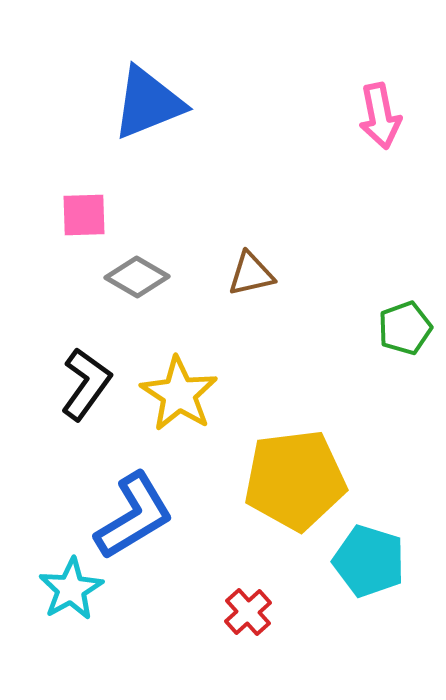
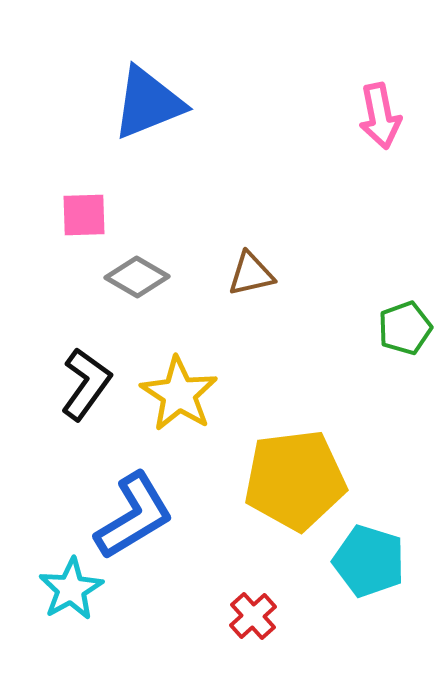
red cross: moved 5 px right, 4 px down
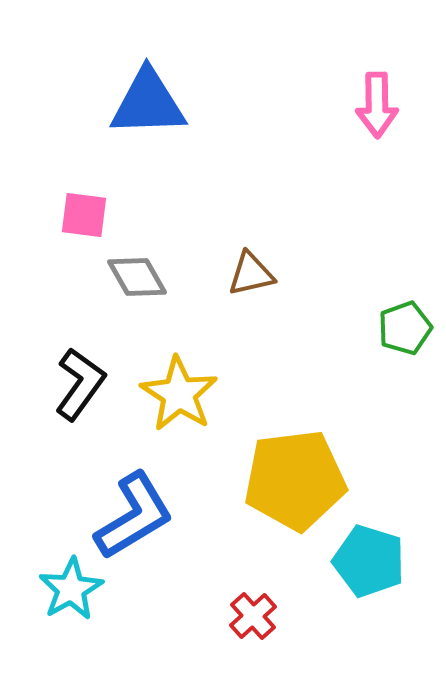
blue triangle: rotated 20 degrees clockwise
pink arrow: moved 3 px left, 11 px up; rotated 10 degrees clockwise
pink square: rotated 9 degrees clockwise
gray diamond: rotated 30 degrees clockwise
black L-shape: moved 6 px left
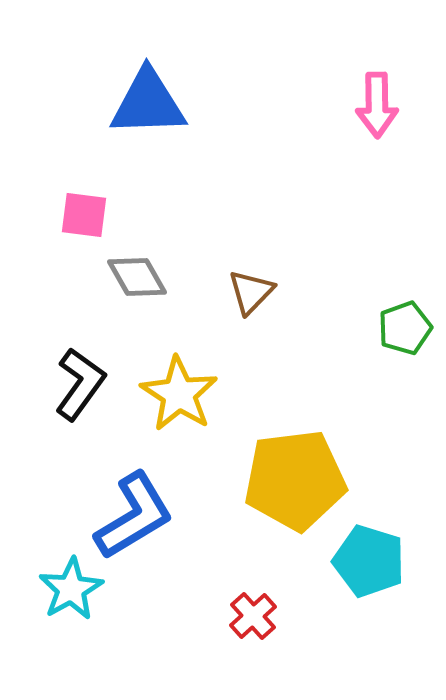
brown triangle: moved 18 px down; rotated 33 degrees counterclockwise
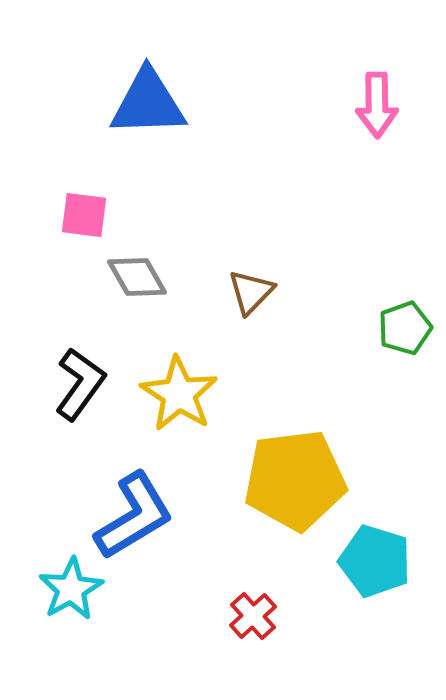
cyan pentagon: moved 6 px right
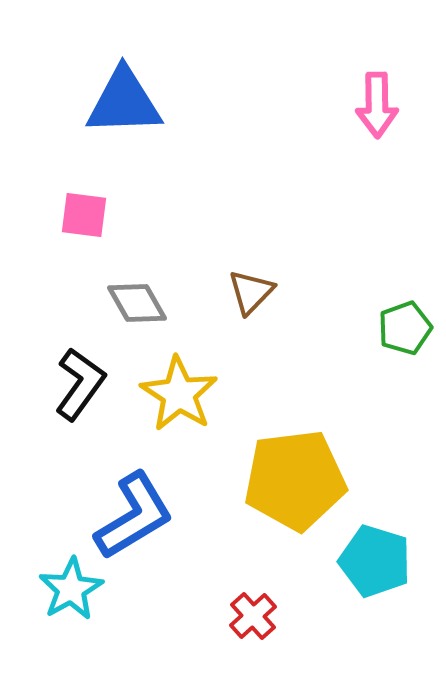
blue triangle: moved 24 px left, 1 px up
gray diamond: moved 26 px down
